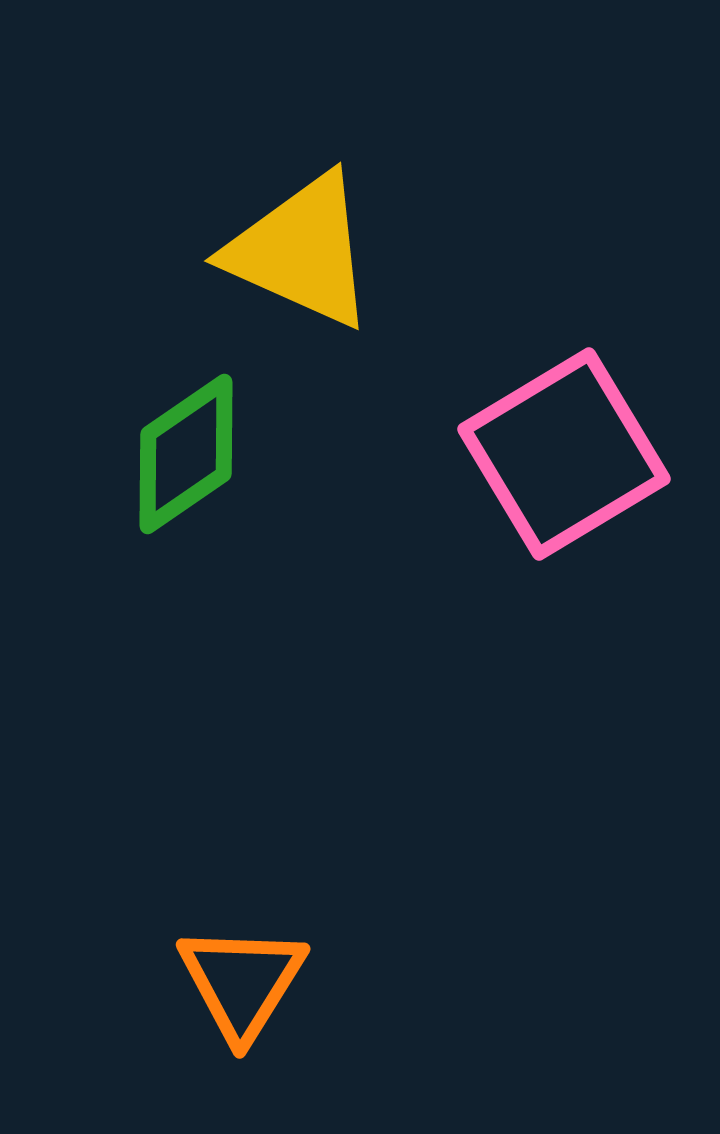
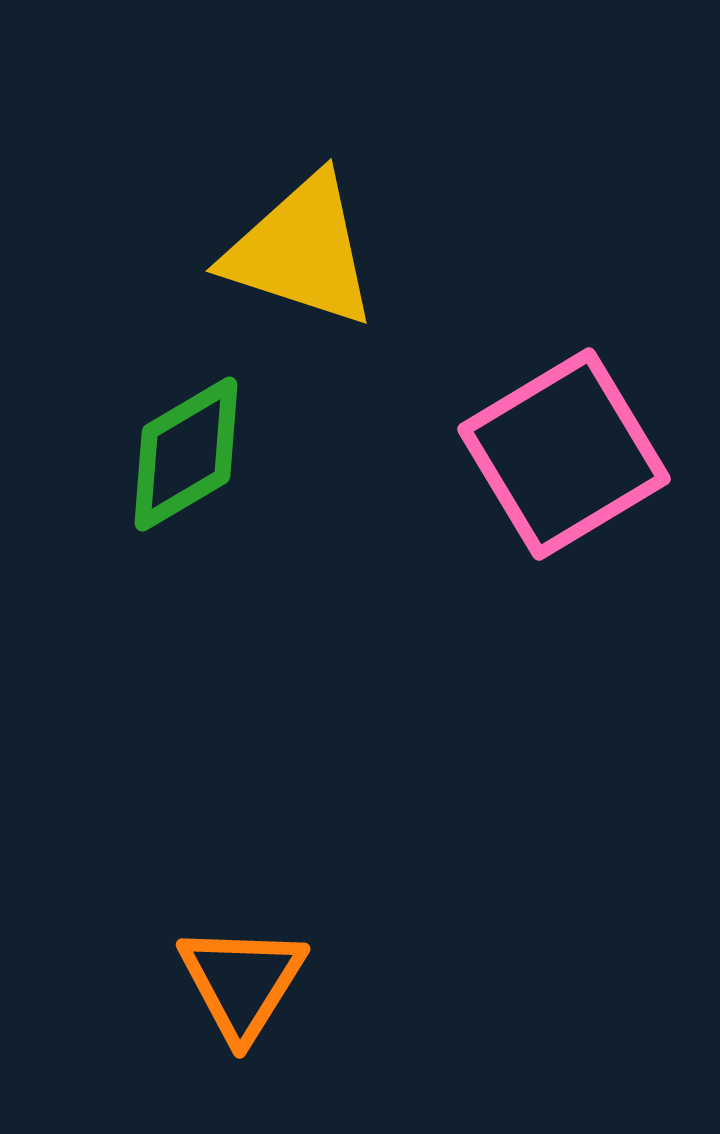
yellow triangle: rotated 6 degrees counterclockwise
green diamond: rotated 4 degrees clockwise
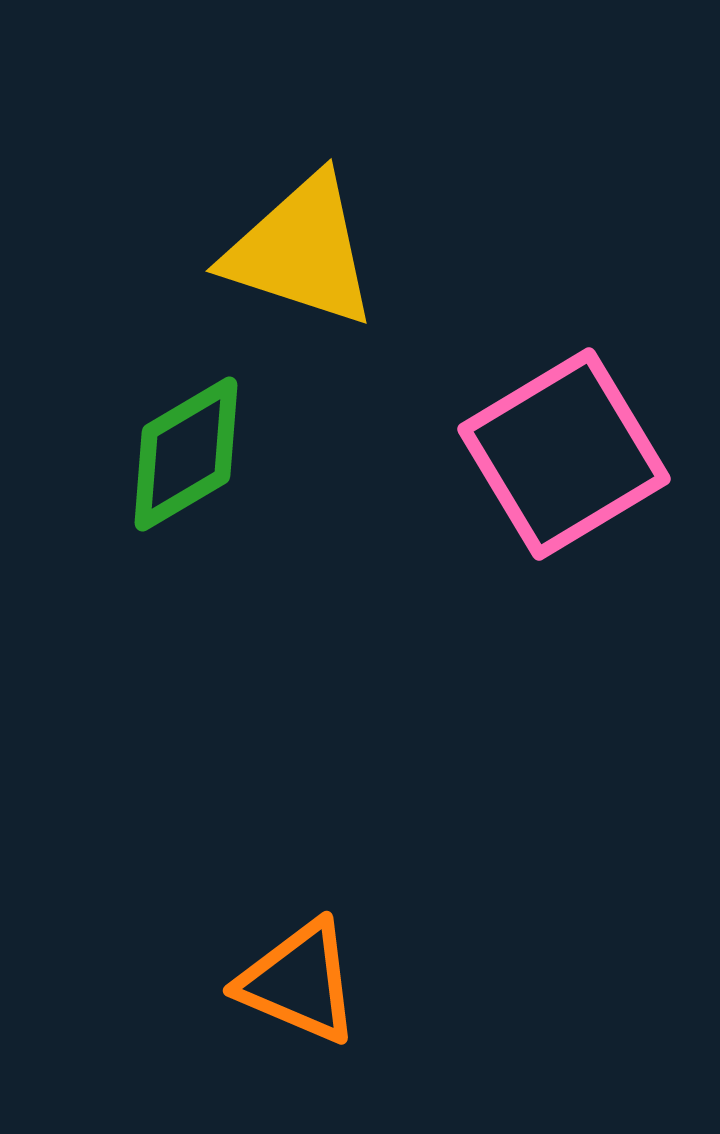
orange triangle: moved 57 px right; rotated 39 degrees counterclockwise
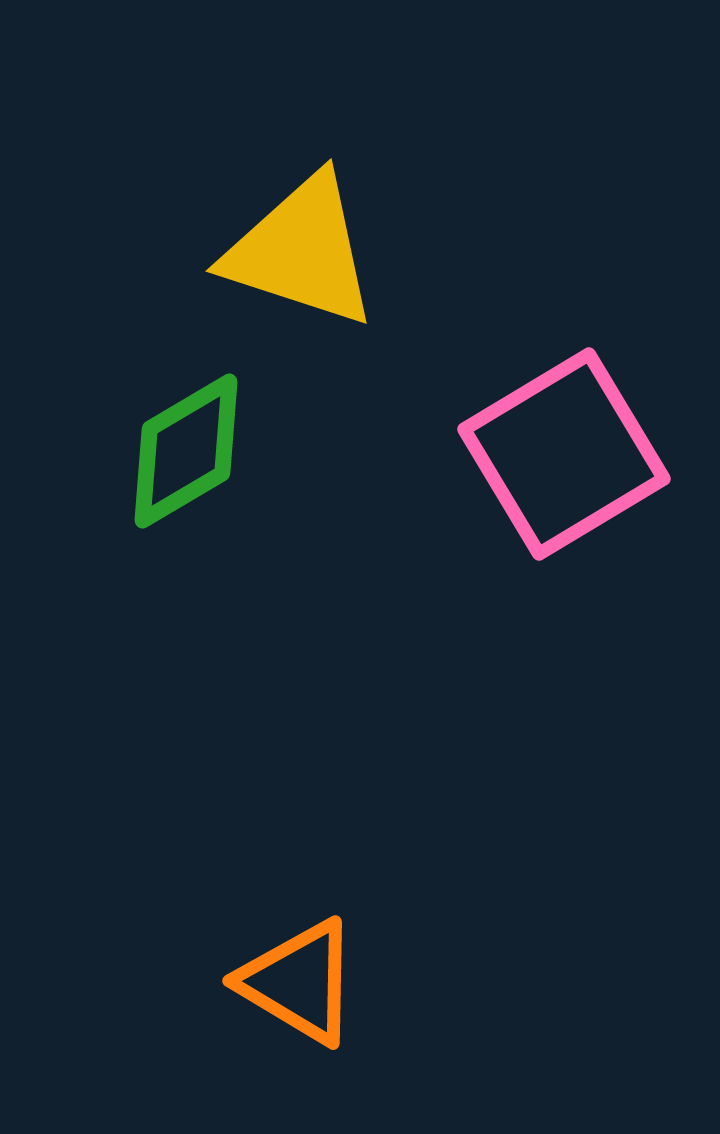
green diamond: moved 3 px up
orange triangle: rotated 8 degrees clockwise
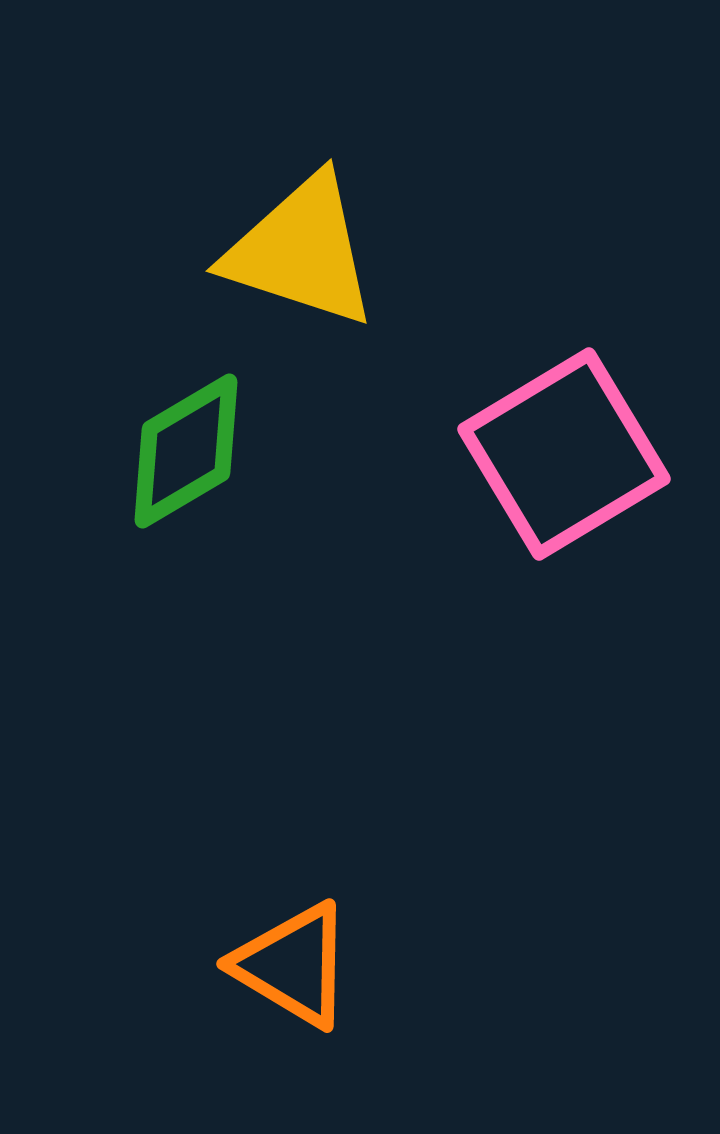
orange triangle: moved 6 px left, 17 px up
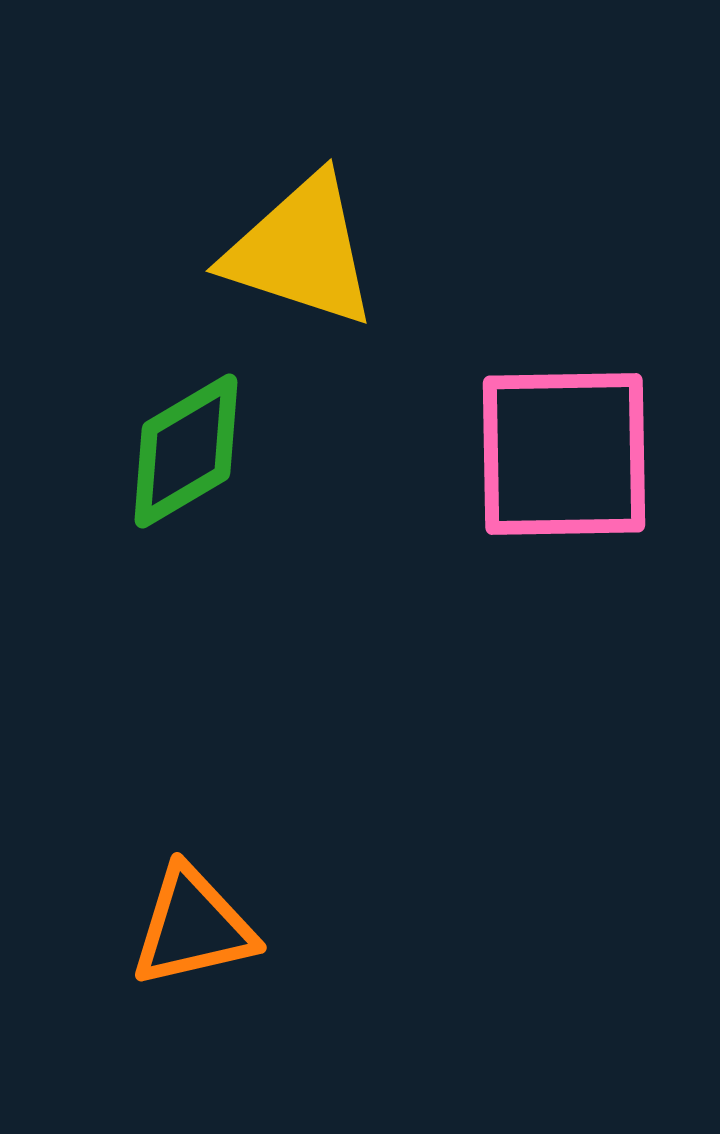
pink square: rotated 30 degrees clockwise
orange triangle: moved 100 px left, 38 px up; rotated 44 degrees counterclockwise
